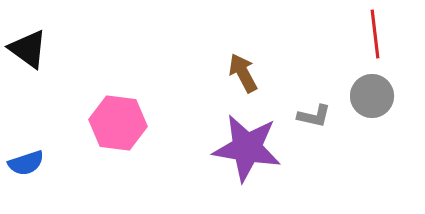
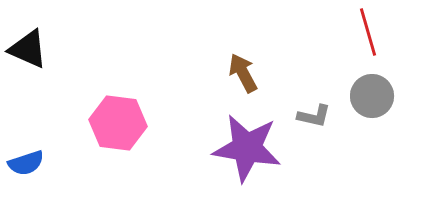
red line: moved 7 px left, 2 px up; rotated 9 degrees counterclockwise
black triangle: rotated 12 degrees counterclockwise
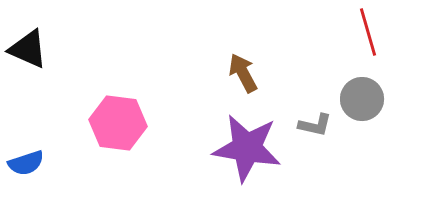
gray circle: moved 10 px left, 3 px down
gray L-shape: moved 1 px right, 9 px down
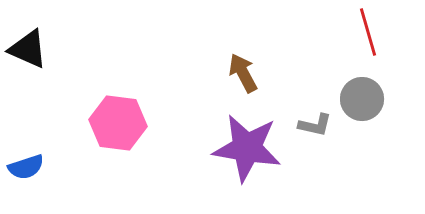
blue semicircle: moved 4 px down
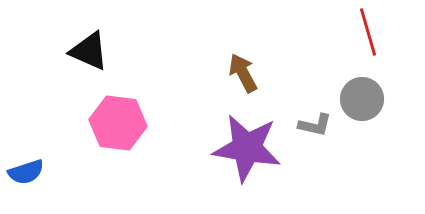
black triangle: moved 61 px right, 2 px down
blue semicircle: moved 5 px down
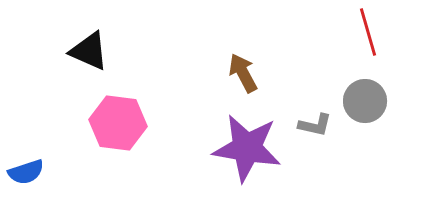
gray circle: moved 3 px right, 2 px down
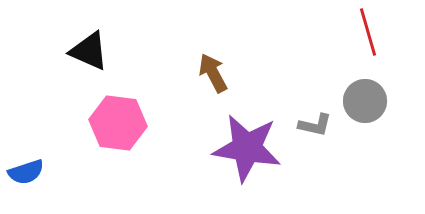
brown arrow: moved 30 px left
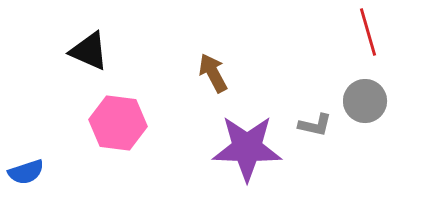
purple star: rotated 8 degrees counterclockwise
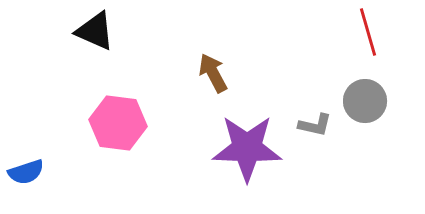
black triangle: moved 6 px right, 20 px up
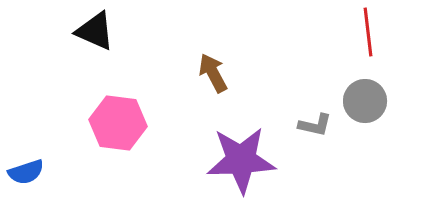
red line: rotated 9 degrees clockwise
purple star: moved 6 px left, 12 px down; rotated 4 degrees counterclockwise
